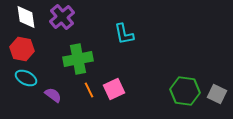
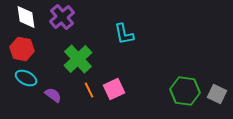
green cross: rotated 32 degrees counterclockwise
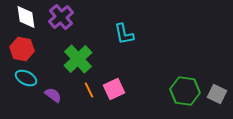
purple cross: moved 1 px left
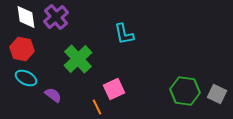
purple cross: moved 5 px left
orange line: moved 8 px right, 17 px down
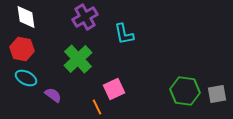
purple cross: moved 29 px right; rotated 10 degrees clockwise
gray square: rotated 36 degrees counterclockwise
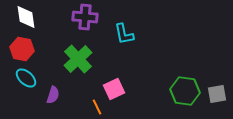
purple cross: rotated 35 degrees clockwise
cyan ellipse: rotated 15 degrees clockwise
purple semicircle: rotated 72 degrees clockwise
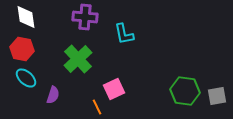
gray square: moved 2 px down
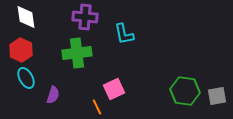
red hexagon: moved 1 px left, 1 px down; rotated 15 degrees clockwise
green cross: moved 1 px left, 6 px up; rotated 36 degrees clockwise
cyan ellipse: rotated 20 degrees clockwise
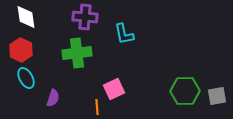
green hexagon: rotated 8 degrees counterclockwise
purple semicircle: moved 3 px down
orange line: rotated 21 degrees clockwise
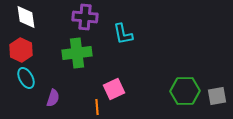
cyan L-shape: moved 1 px left
